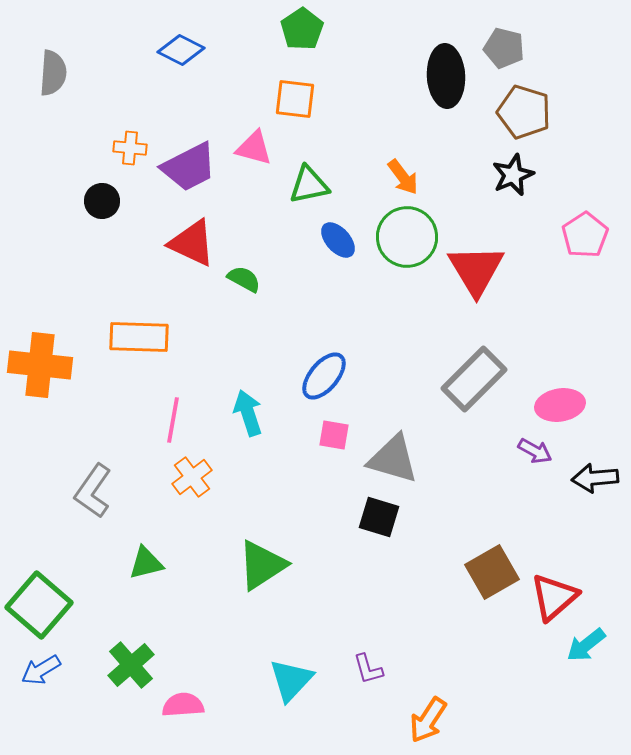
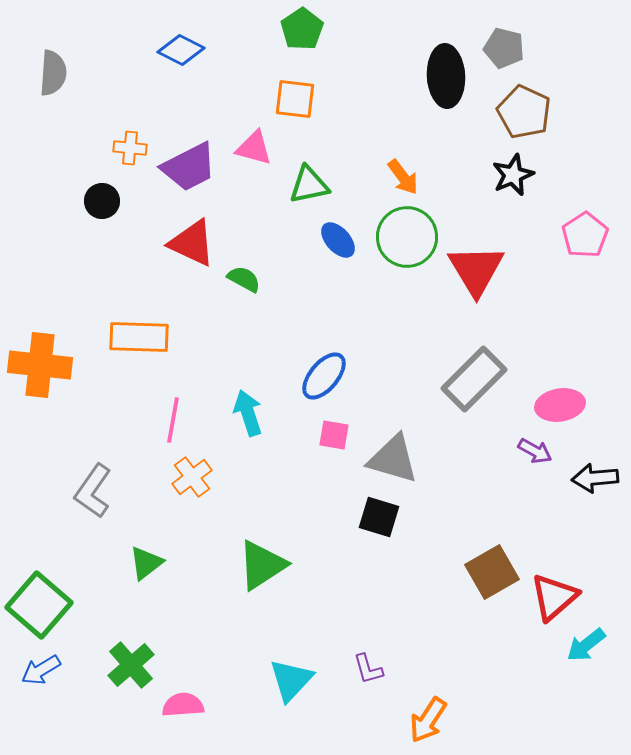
brown pentagon at (524, 112): rotated 8 degrees clockwise
green triangle at (146, 563): rotated 24 degrees counterclockwise
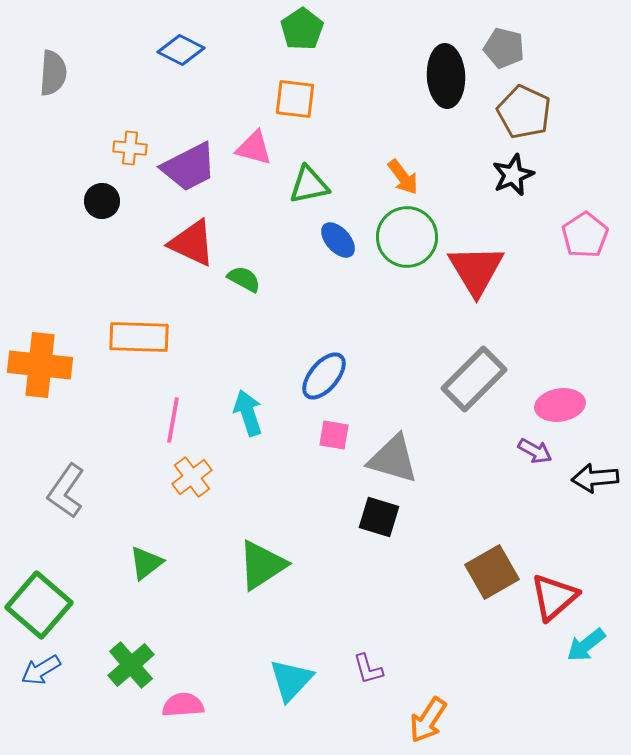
gray L-shape at (93, 491): moved 27 px left
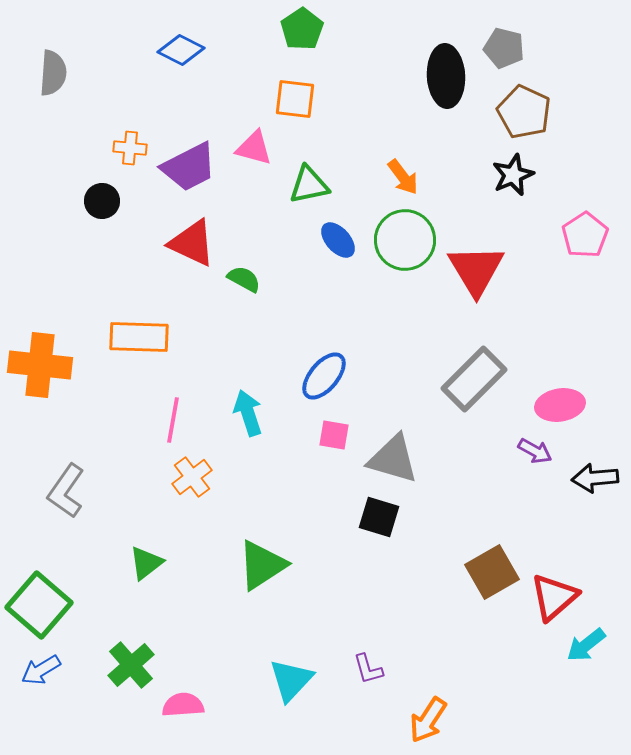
green circle at (407, 237): moved 2 px left, 3 px down
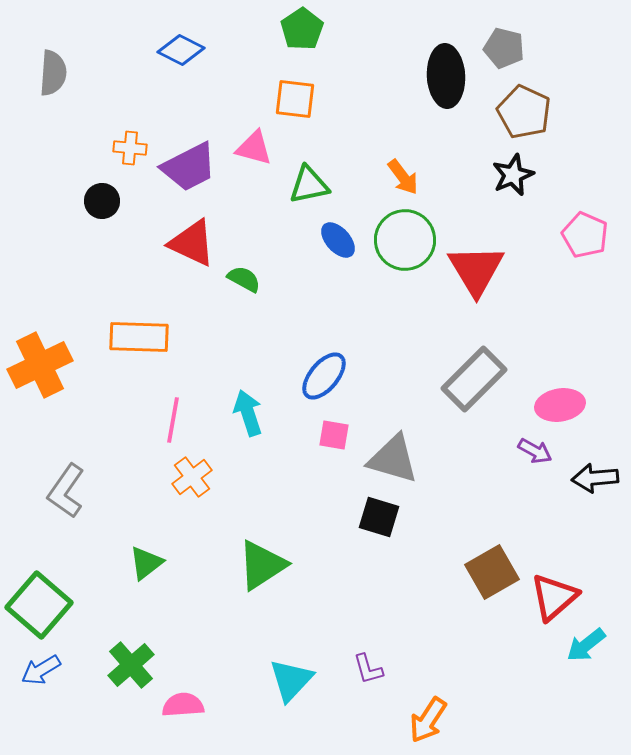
pink pentagon at (585, 235): rotated 15 degrees counterclockwise
orange cross at (40, 365): rotated 32 degrees counterclockwise
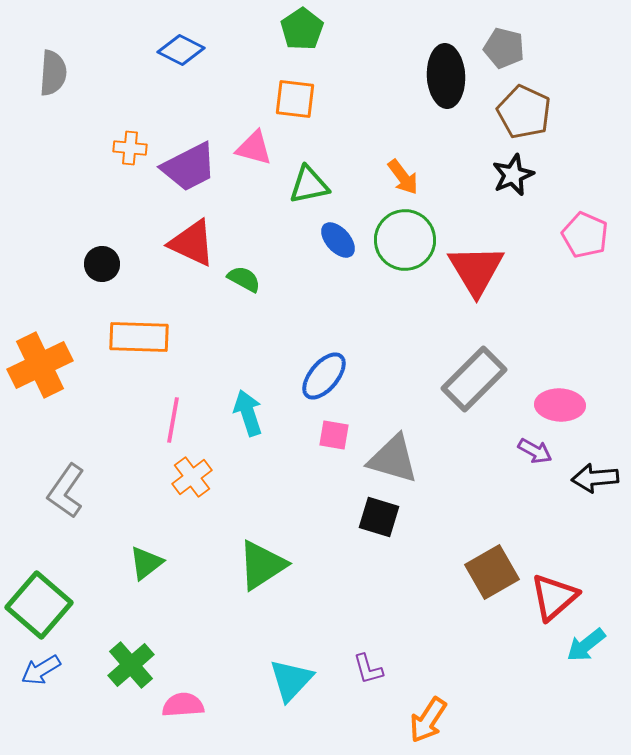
black circle at (102, 201): moved 63 px down
pink ellipse at (560, 405): rotated 12 degrees clockwise
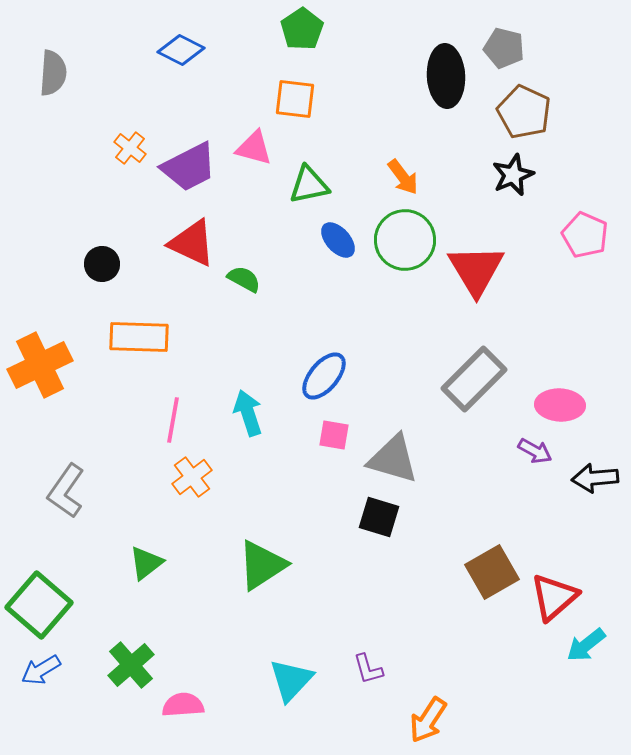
orange cross at (130, 148): rotated 32 degrees clockwise
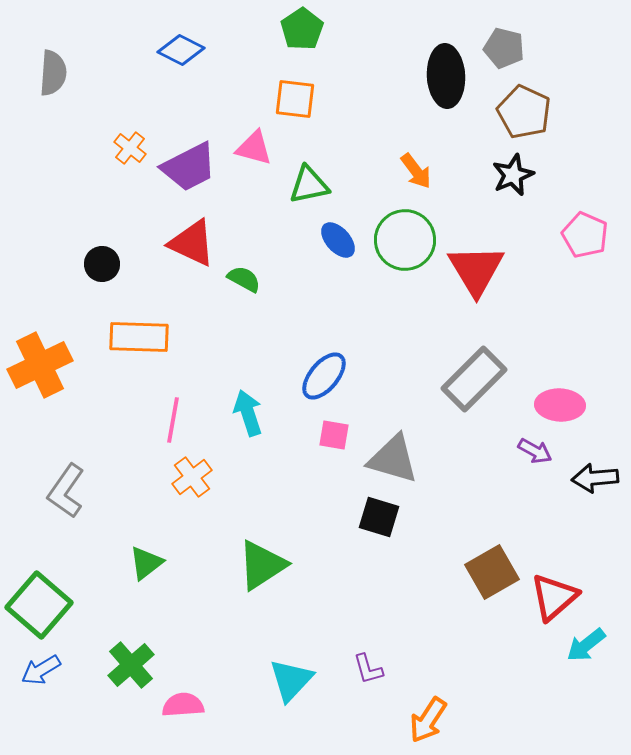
orange arrow at (403, 177): moved 13 px right, 6 px up
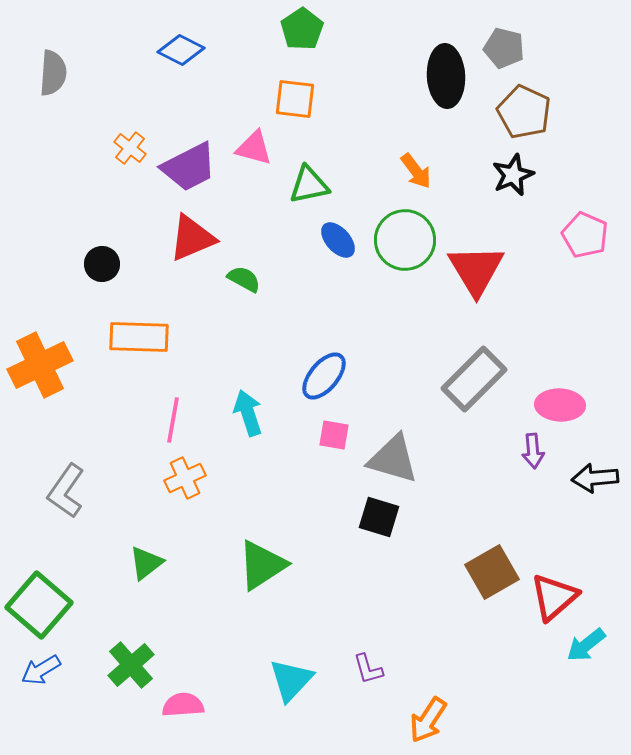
red triangle at (192, 243): moved 5 px up; rotated 48 degrees counterclockwise
purple arrow at (535, 451): moved 2 px left; rotated 56 degrees clockwise
orange cross at (192, 477): moved 7 px left, 1 px down; rotated 12 degrees clockwise
